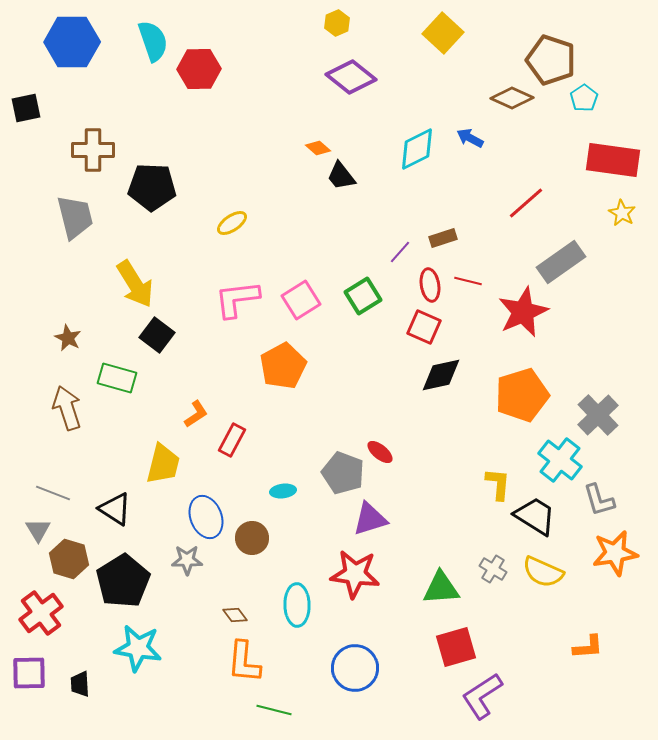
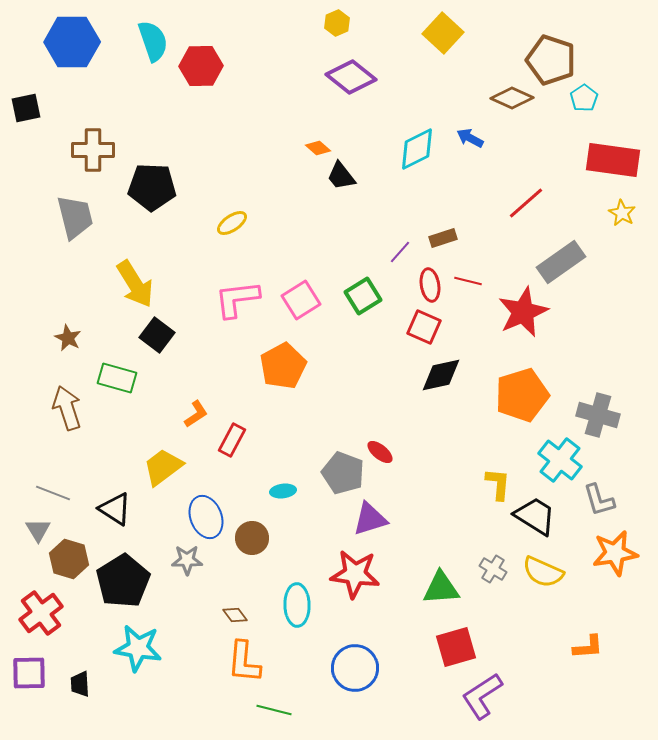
red hexagon at (199, 69): moved 2 px right, 3 px up
gray cross at (598, 415): rotated 30 degrees counterclockwise
yellow trapezoid at (163, 464): moved 3 px down; rotated 141 degrees counterclockwise
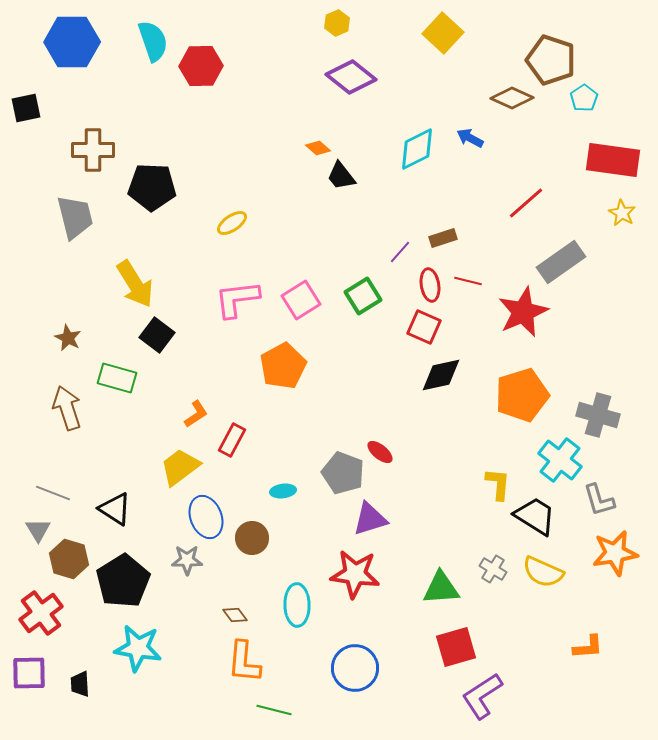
yellow trapezoid at (163, 467): moved 17 px right
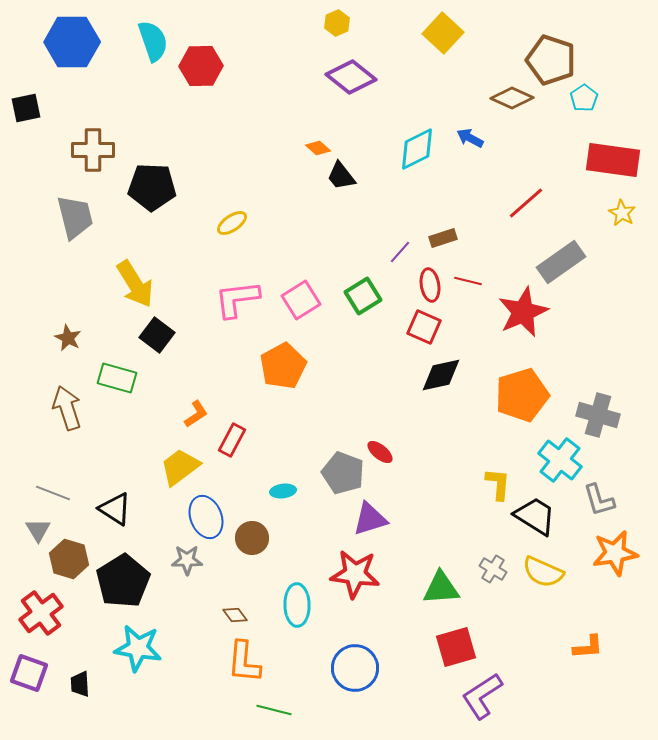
purple square at (29, 673): rotated 21 degrees clockwise
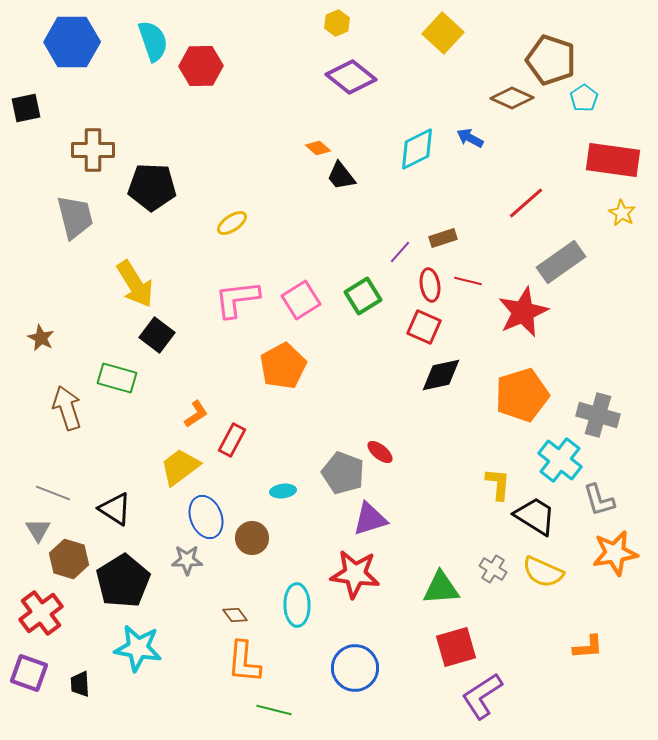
brown star at (68, 338): moved 27 px left
